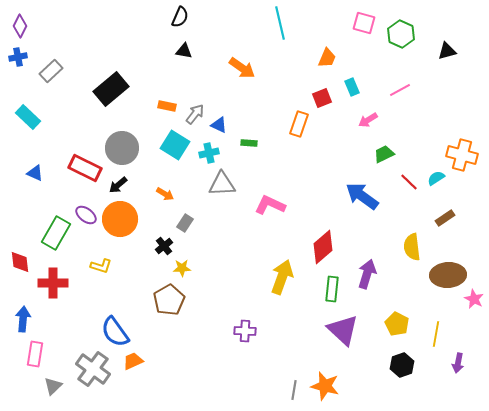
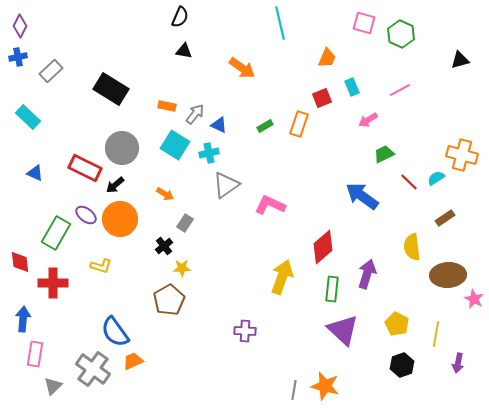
black triangle at (447, 51): moved 13 px right, 9 px down
black rectangle at (111, 89): rotated 72 degrees clockwise
green rectangle at (249, 143): moved 16 px right, 17 px up; rotated 35 degrees counterclockwise
gray triangle at (222, 184): moved 4 px right, 1 px down; rotated 32 degrees counterclockwise
black arrow at (118, 185): moved 3 px left
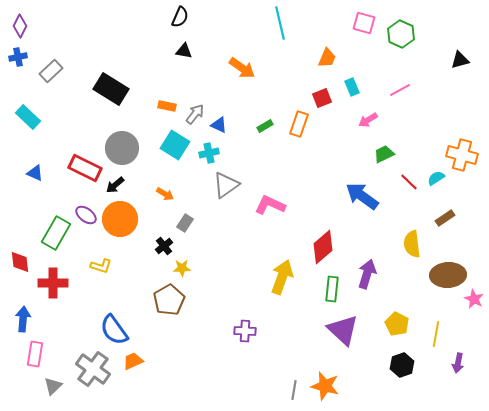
yellow semicircle at (412, 247): moved 3 px up
blue semicircle at (115, 332): moved 1 px left, 2 px up
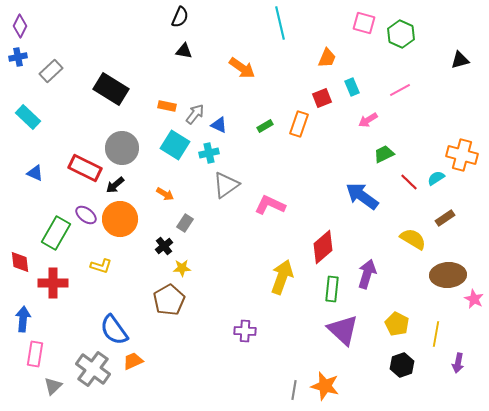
yellow semicircle at (412, 244): moved 1 px right, 5 px up; rotated 128 degrees clockwise
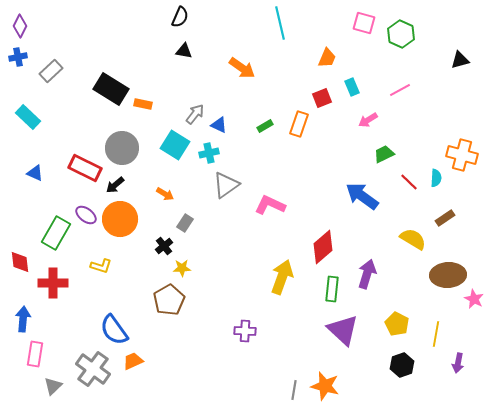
orange rectangle at (167, 106): moved 24 px left, 2 px up
cyan semicircle at (436, 178): rotated 126 degrees clockwise
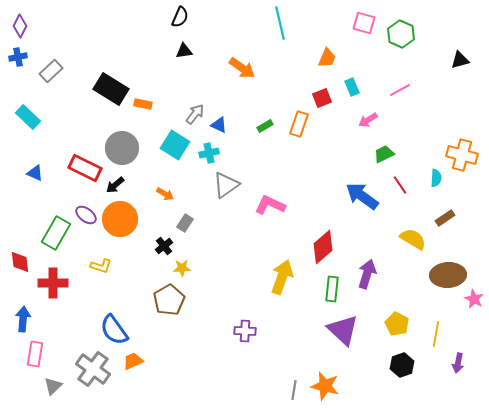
black triangle at (184, 51): rotated 18 degrees counterclockwise
red line at (409, 182): moved 9 px left, 3 px down; rotated 12 degrees clockwise
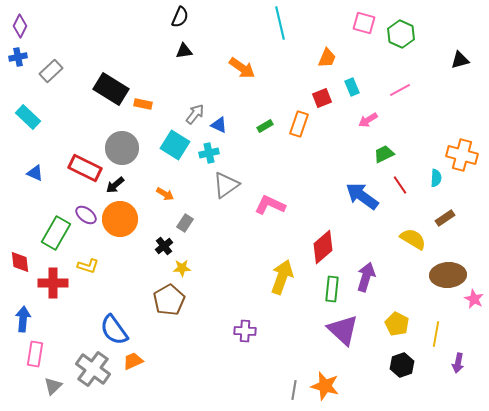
yellow L-shape at (101, 266): moved 13 px left
purple arrow at (367, 274): moved 1 px left, 3 px down
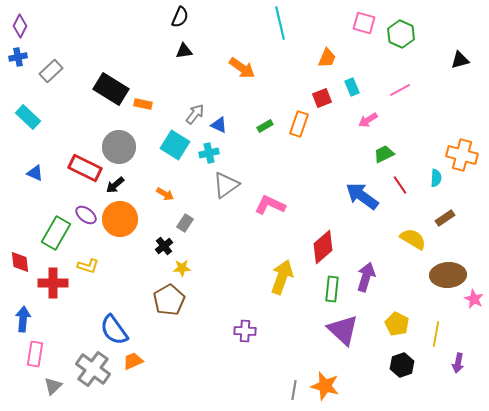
gray circle at (122, 148): moved 3 px left, 1 px up
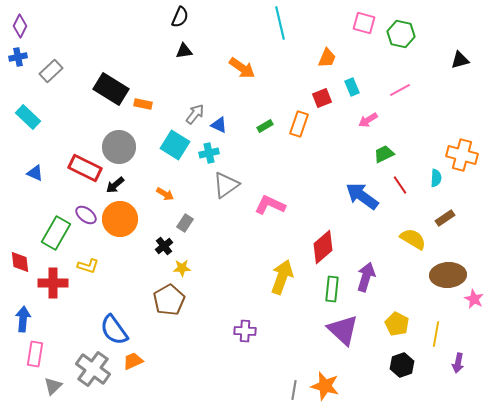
green hexagon at (401, 34): rotated 12 degrees counterclockwise
